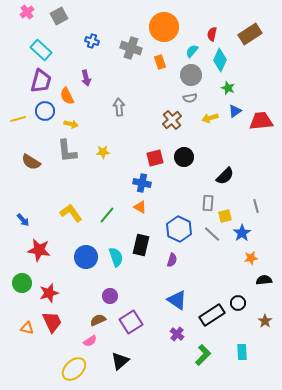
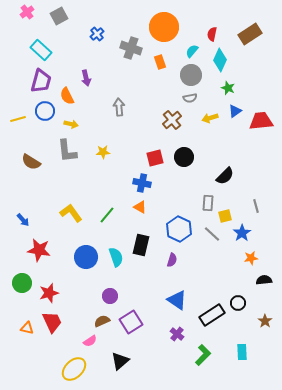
blue cross at (92, 41): moved 5 px right, 7 px up; rotated 32 degrees clockwise
brown semicircle at (98, 320): moved 4 px right, 1 px down
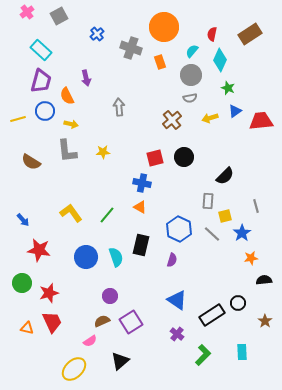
gray rectangle at (208, 203): moved 2 px up
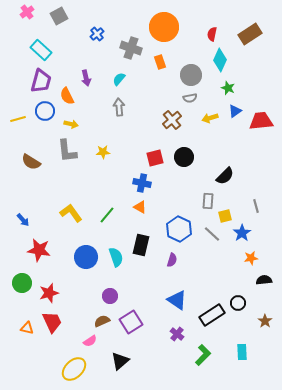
cyan semicircle at (192, 51): moved 73 px left, 28 px down
